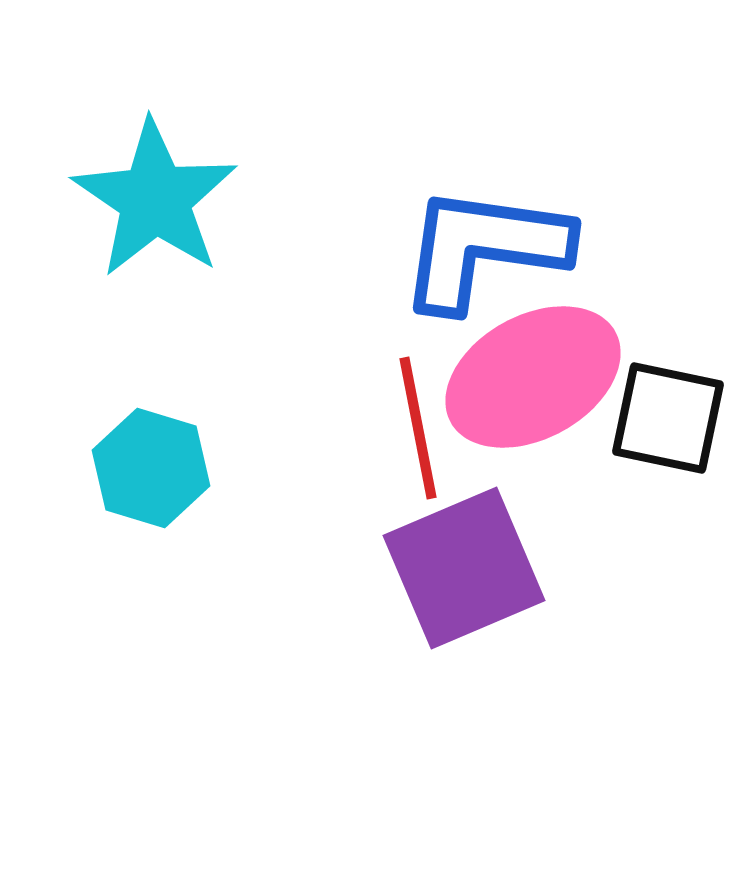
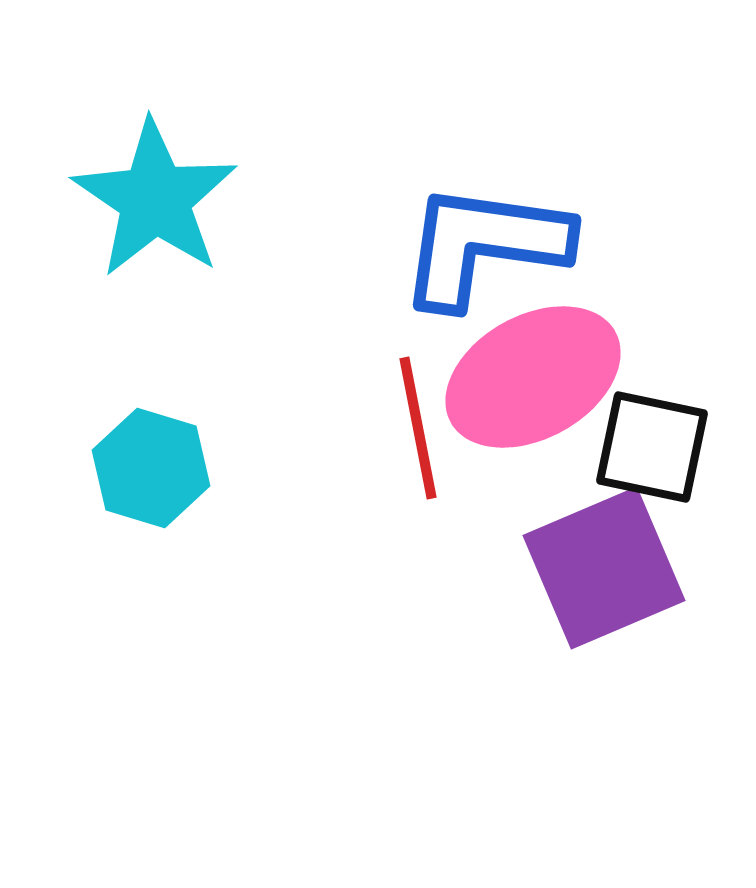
blue L-shape: moved 3 px up
black square: moved 16 px left, 29 px down
purple square: moved 140 px right
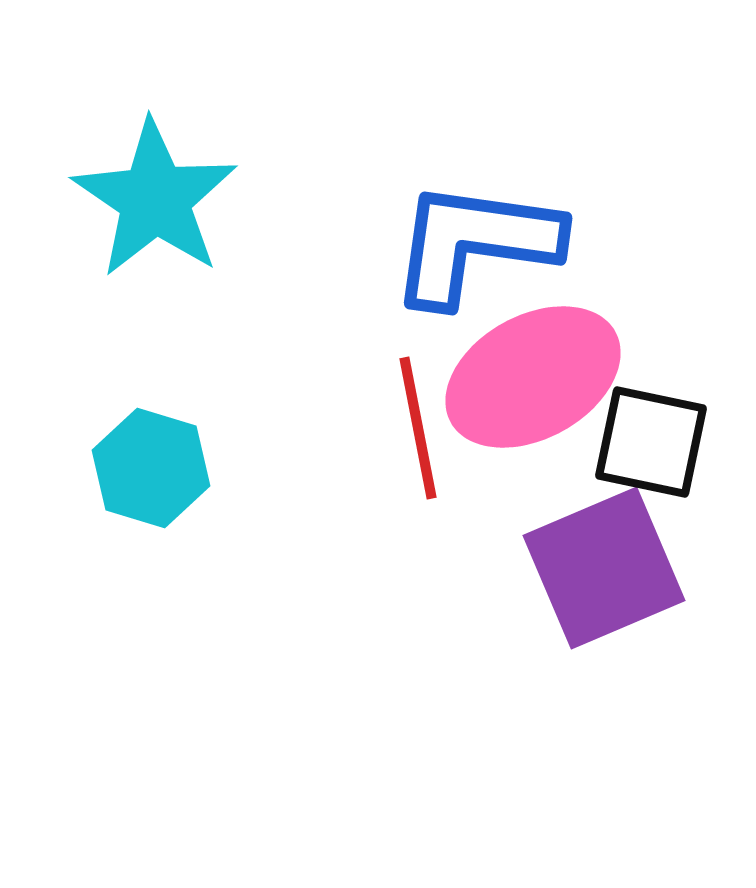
blue L-shape: moved 9 px left, 2 px up
black square: moved 1 px left, 5 px up
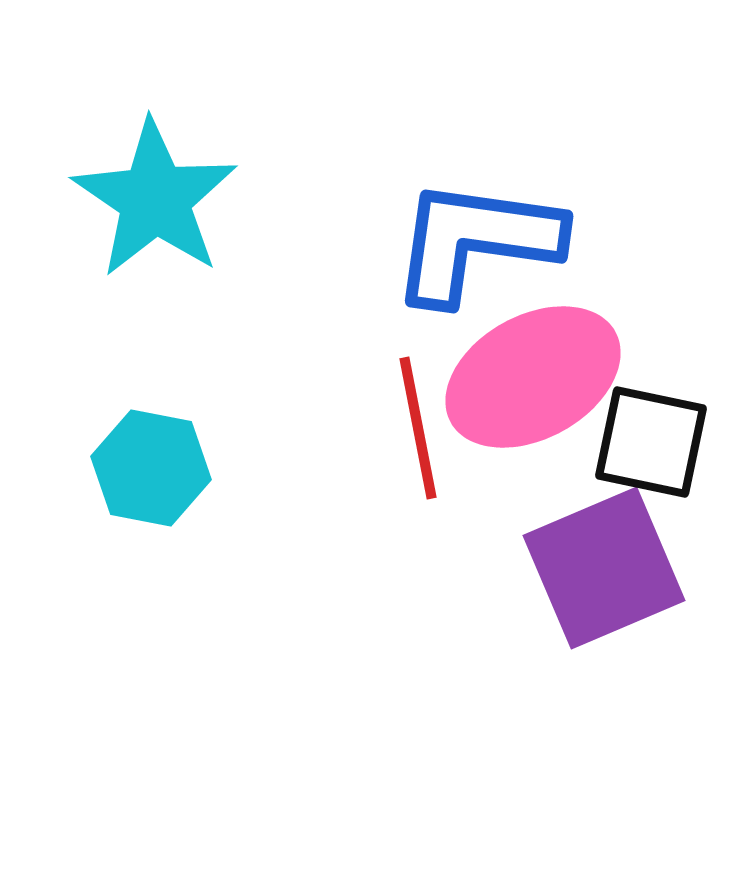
blue L-shape: moved 1 px right, 2 px up
cyan hexagon: rotated 6 degrees counterclockwise
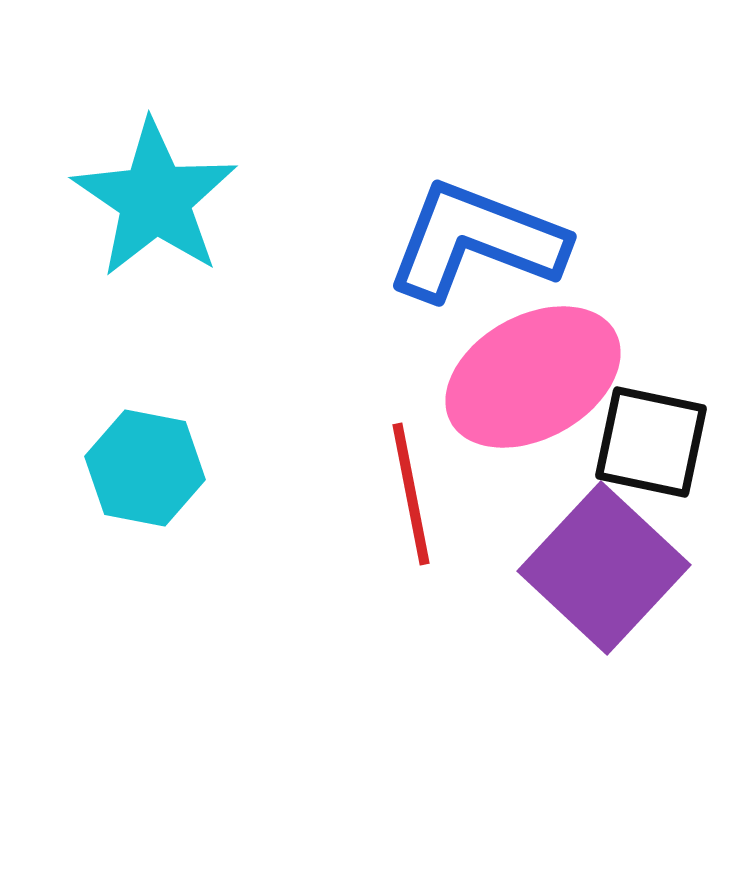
blue L-shape: rotated 13 degrees clockwise
red line: moved 7 px left, 66 px down
cyan hexagon: moved 6 px left
purple square: rotated 24 degrees counterclockwise
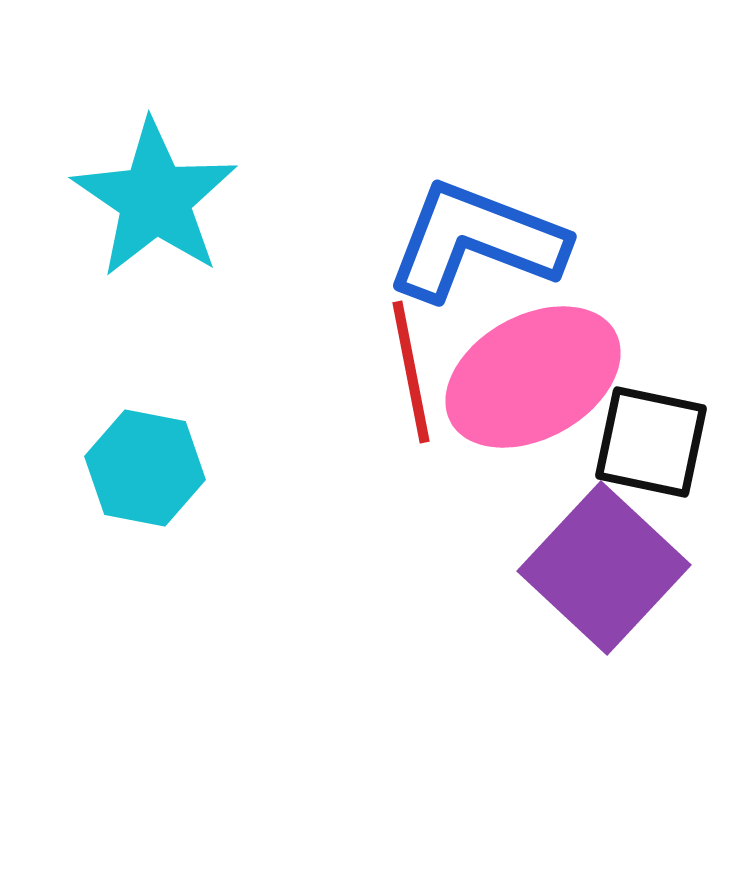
red line: moved 122 px up
